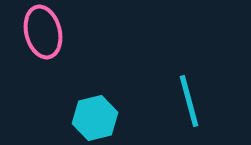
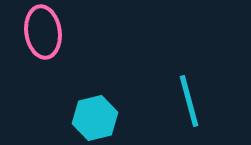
pink ellipse: rotated 6 degrees clockwise
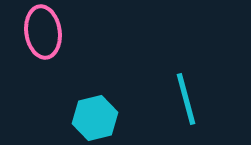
cyan line: moved 3 px left, 2 px up
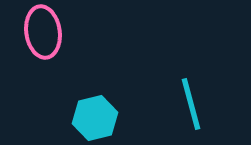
cyan line: moved 5 px right, 5 px down
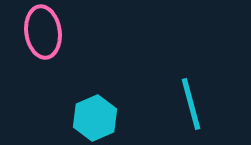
cyan hexagon: rotated 9 degrees counterclockwise
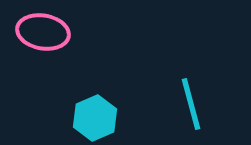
pink ellipse: rotated 72 degrees counterclockwise
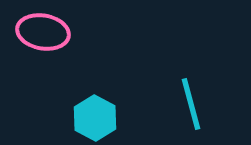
cyan hexagon: rotated 9 degrees counterclockwise
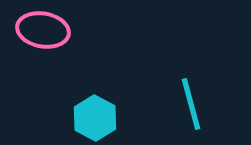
pink ellipse: moved 2 px up
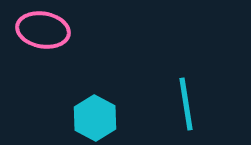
cyan line: moved 5 px left; rotated 6 degrees clockwise
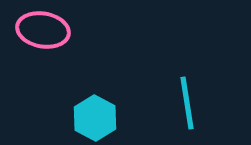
cyan line: moved 1 px right, 1 px up
